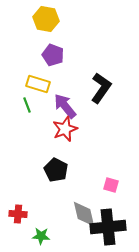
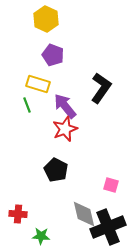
yellow hexagon: rotated 15 degrees clockwise
black cross: rotated 16 degrees counterclockwise
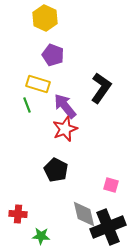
yellow hexagon: moved 1 px left, 1 px up
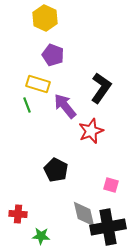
red star: moved 26 px right, 2 px down
black cross: rotated 12 degrees clockwise
